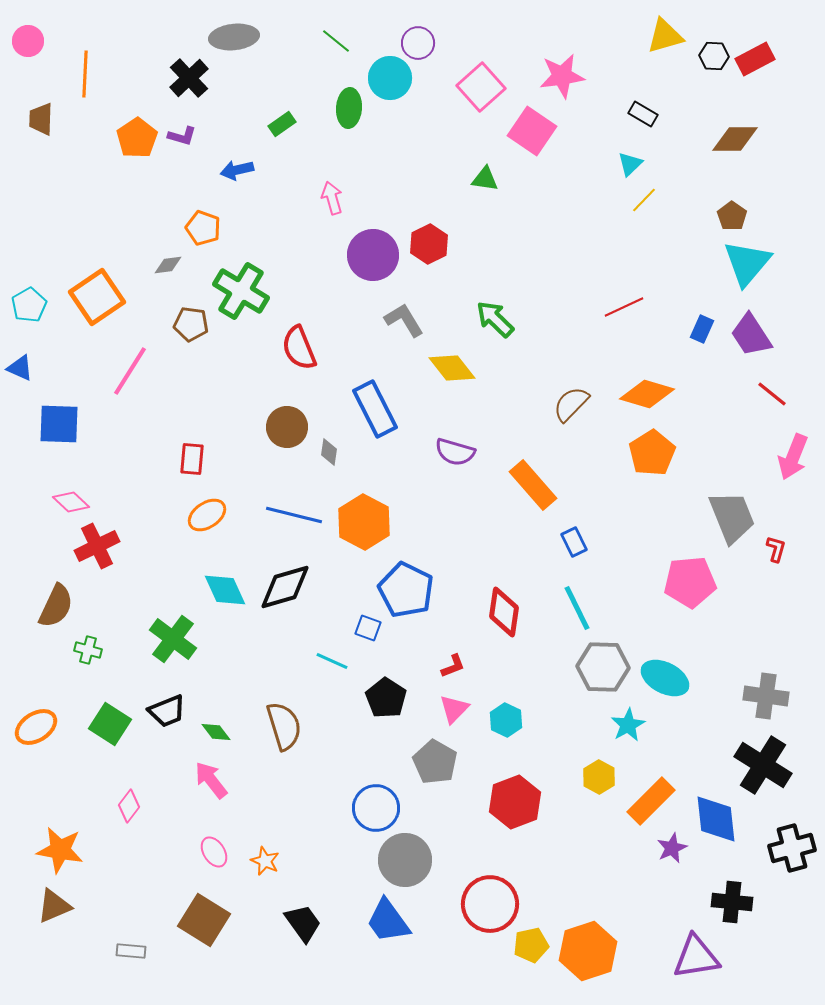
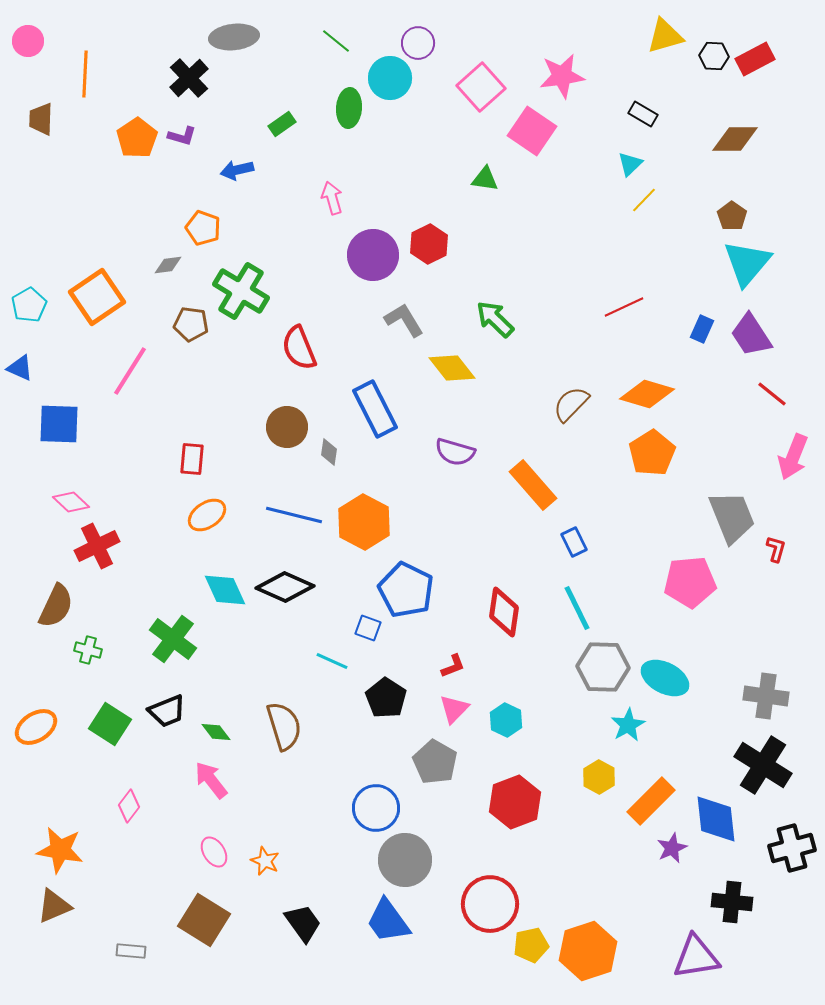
black diamond at (285, 587): rotated 40 degrees clockwise
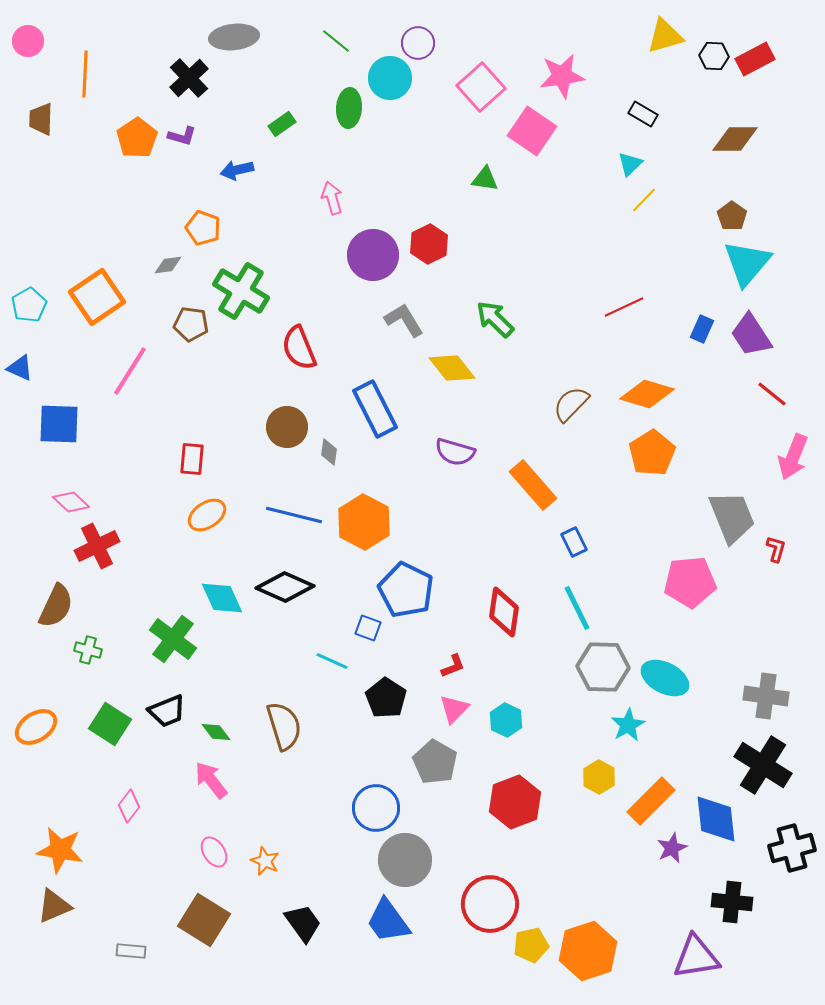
cyan diamond at (225, 590): moved 3 px left, 8 px down
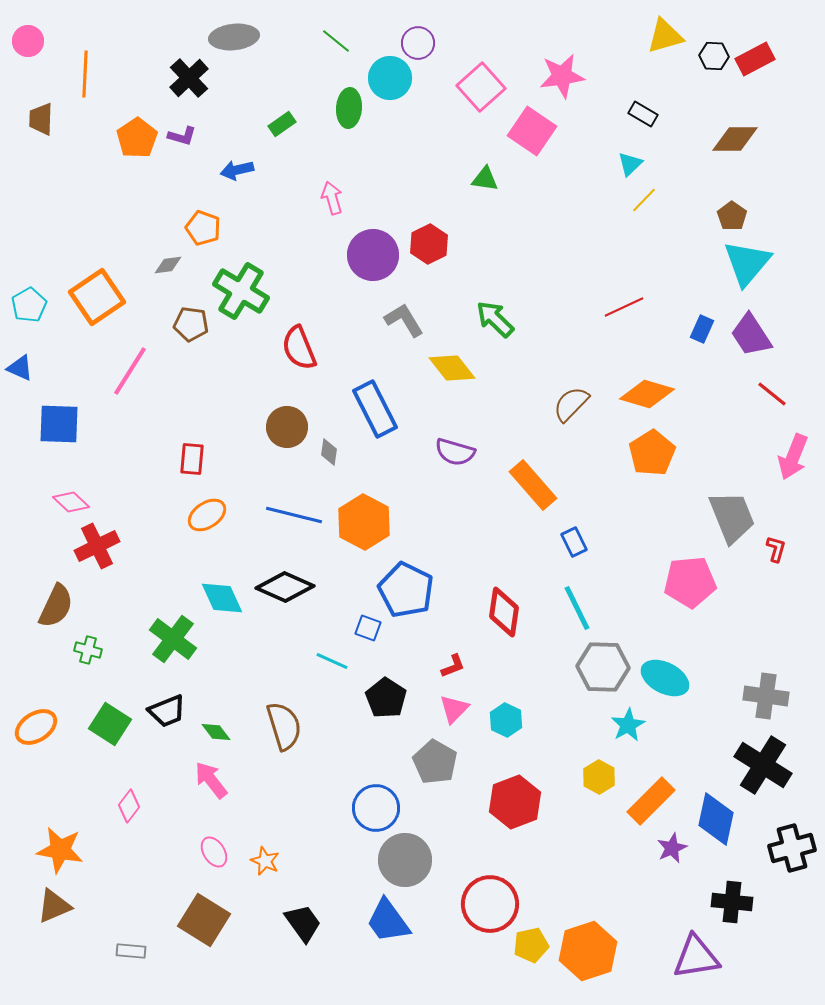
blue diamond at (716, 819): rotated 18 degrees clockwise
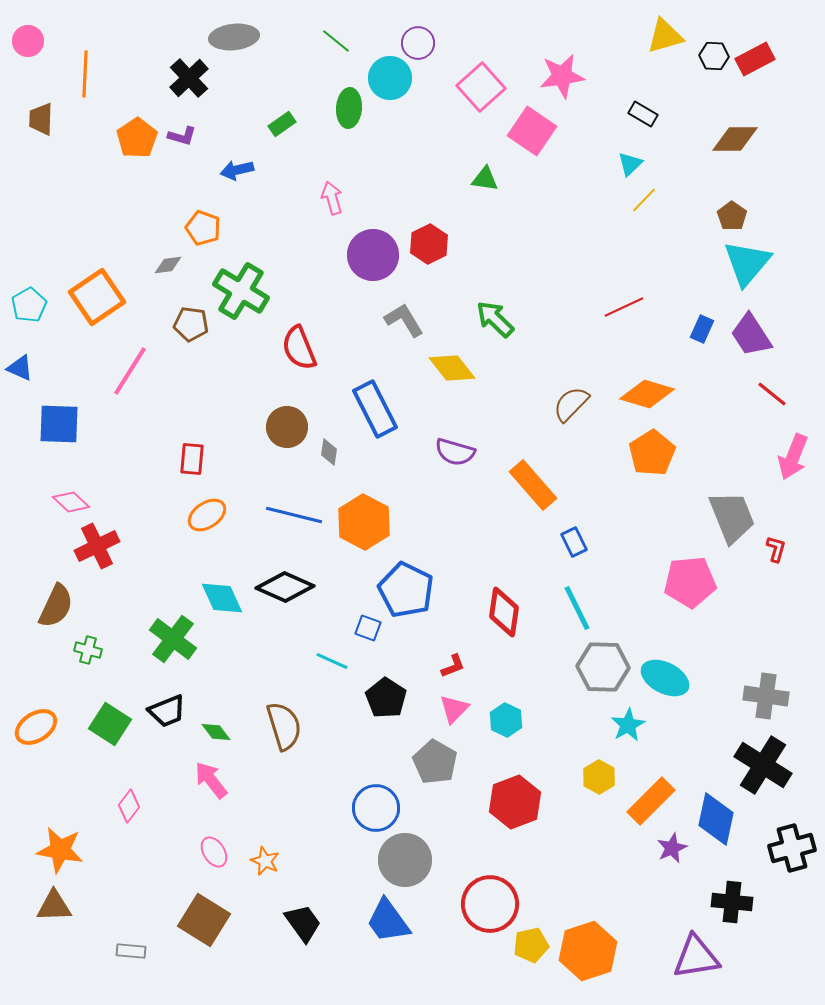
brown triangle at (54, 906): rotated 21 degrees clockwise
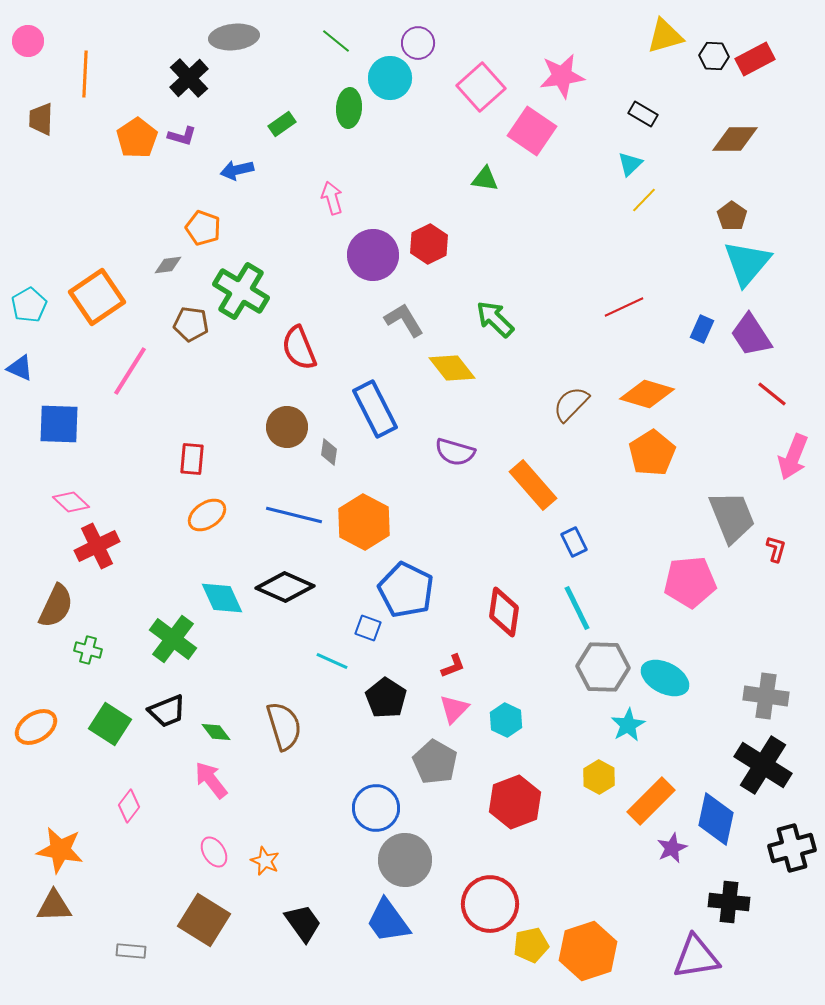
black cross at (732, 902): moved 3 px left
